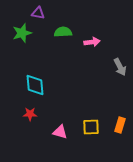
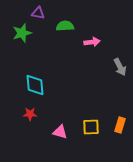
green semicircle: moved 2 px right, 6 px up
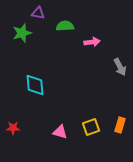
red star: moved 17 px left, 14 px down
yellow square: rotated 18 degrees counterclockwise
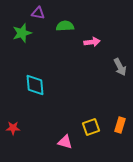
pink triangle: moved 5 px right, 10 px down
